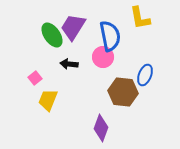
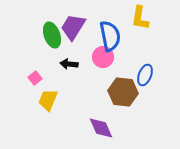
yellow L-shape: rotated 20 degrees clockwise
green ellipse: rotated 15 degrees clockwise
purple diamond: rotated 44 degrees counterclockwise
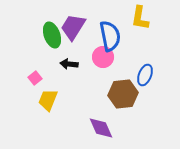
brown hexagon: moved 2 px down; rotated 12 degrees counterclockwise
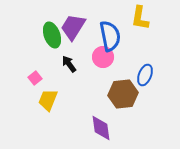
black arrow: rotated 48 degrees clockwise
purple diamond: rotated 16 degrees clockwise
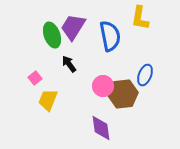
pink circle: moved 29 px down
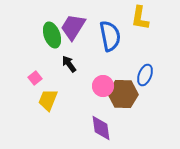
brown hexagon: rotated 8 degrees clockwise
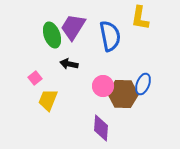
black arrow: rotated 42 degrees counterclockwise
blue ellipse: moved 2 px left, 9 px down
purple diamond: rotated 12 degrees clockwise
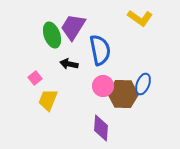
yellow L-shape: rotated 65 degrees counterclockwise
blue semicircle: moved 10 px left, 14 px down
